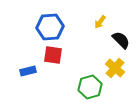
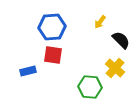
blue hexagon: moved 2 px right
green hexagon: rotated 20 degrees clockwise
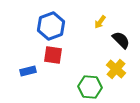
blue hexagon: moved 1 px left, 1 px up; rotated 16 degrees counterclockwise
yellow cross: moved 1 px right, 1 px down
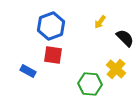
black semicircle: moved 4 px right, 2 px up
blue rectangle: rotated 42 degrees clockwise
green hexagon: moved 3 px up
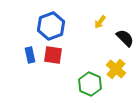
blue rectangle: moved 2 px right, 16 px up; rotated 49 degrees clockwise
green hexagon: rotated 20 degrees clockwise
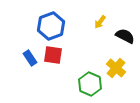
black semicircle: moved 2 px up; rotated 18 degrees counterclockwise
blue rectangle: moved 3 px down; rotated 21 degrees counterclockwise
yellow cross: moved 1 px up
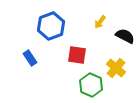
red square: moved 24 px right
green hexagon: moved 1 px right, 1 px down
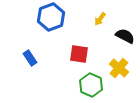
yellow arrow: moved 3 px up
blue hexagon: moved 9 px up
red square: moved 2 px right, 1 px up
yellow cross: moved 3 px right
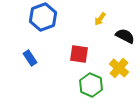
blue hexagon: moved 8 px left
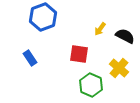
yellow arrow: moved 10 px down
